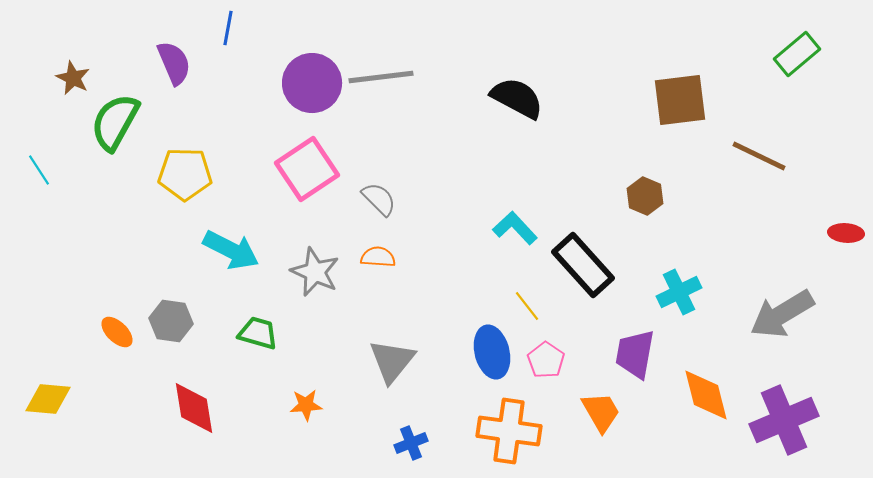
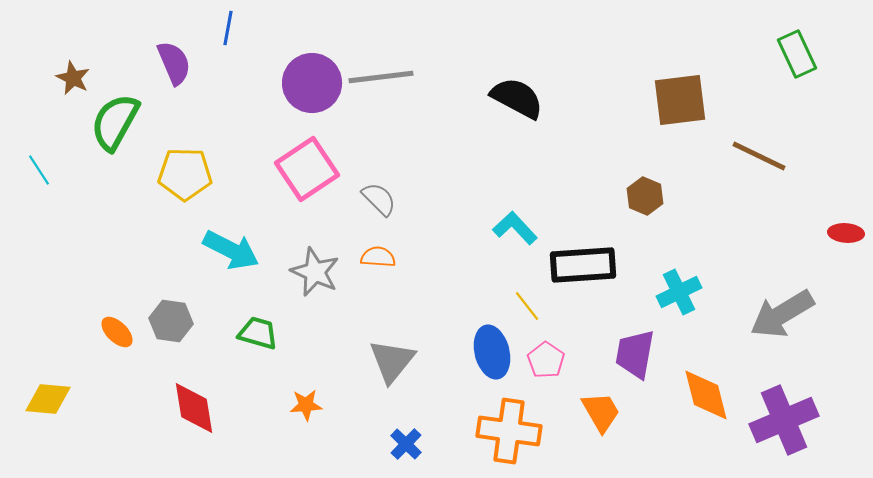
green rectangle: rotated 75 degrees counterclockwise
black rectangle: rotated 52 degrees counterclockwise
blue cross: moved 5 px left, 1 px down; rotated 24 degrees counterclockwise
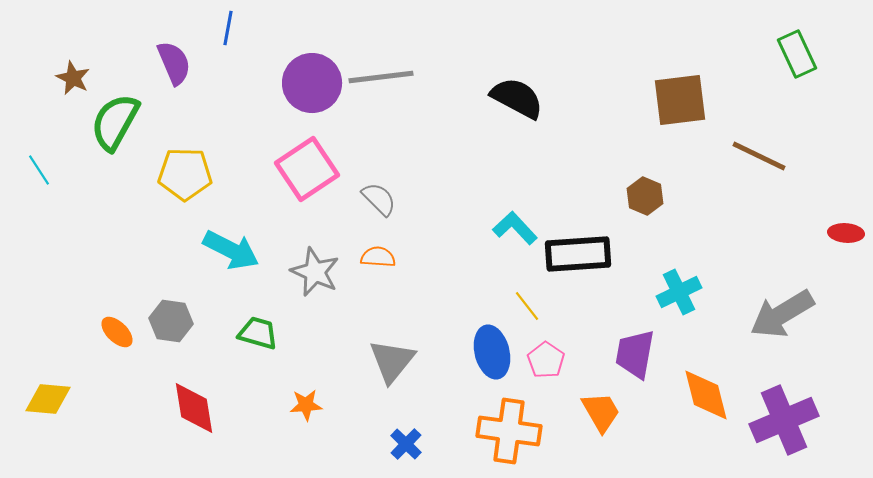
black rectangle: moved 5 px left, 11 px up
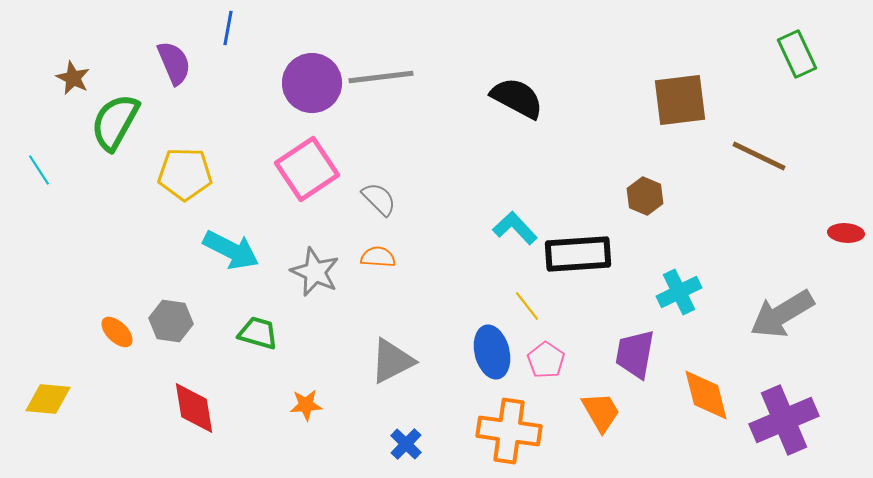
gray triangle: rotated 24 degrees clockwise
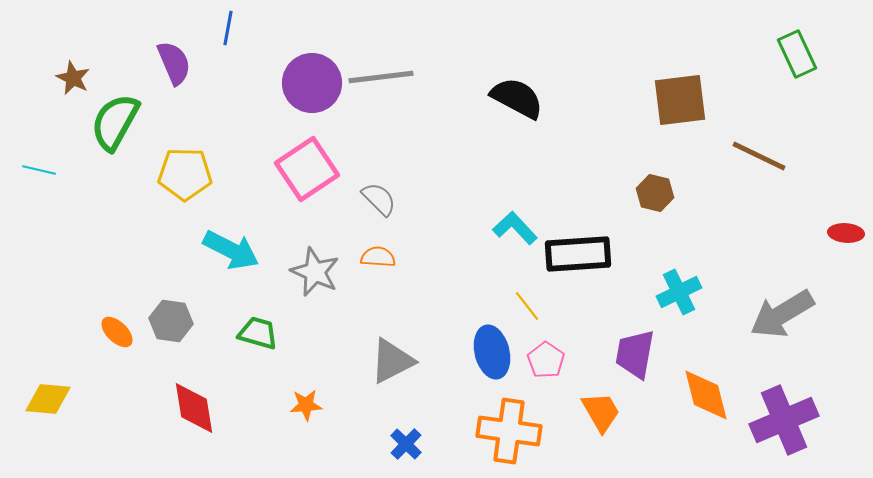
cyan line: rotated 44 degrees counterclockwise
brown hexagon: moved 10 px right, 3 px up; rotated 9 degrees counterclockwise
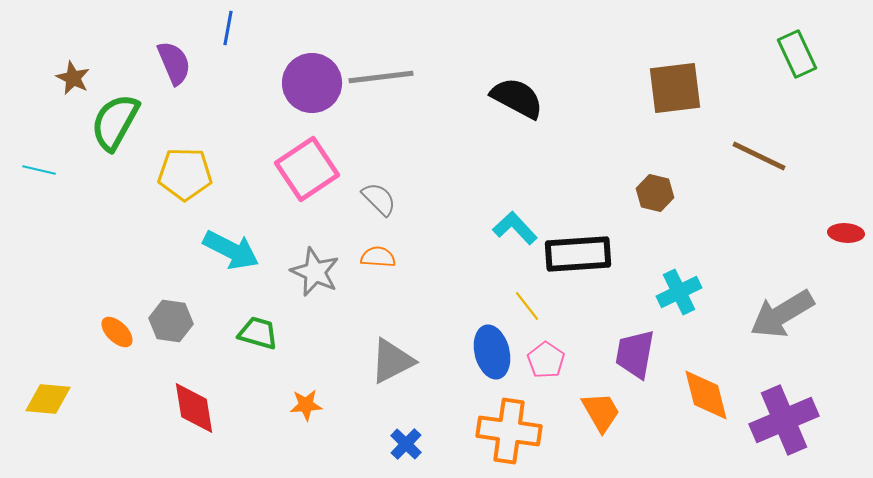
brown square: moved 5 px left, 12 px up
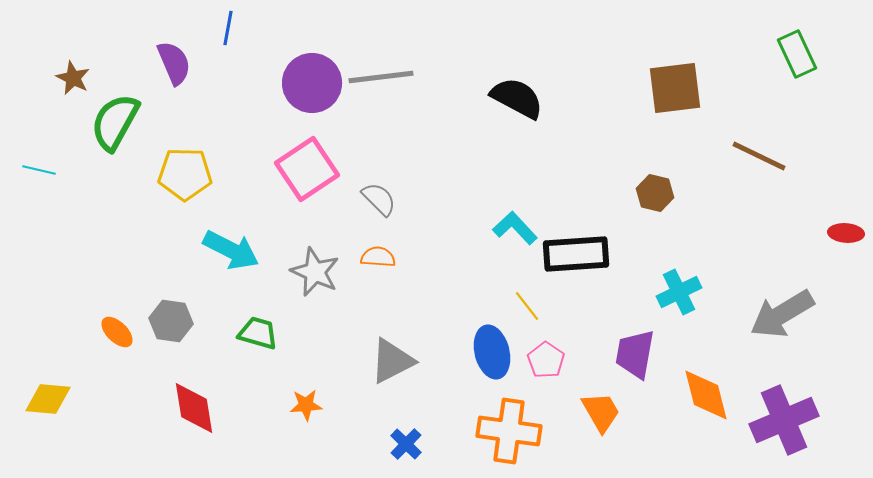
black rectangle: moved 2 px left
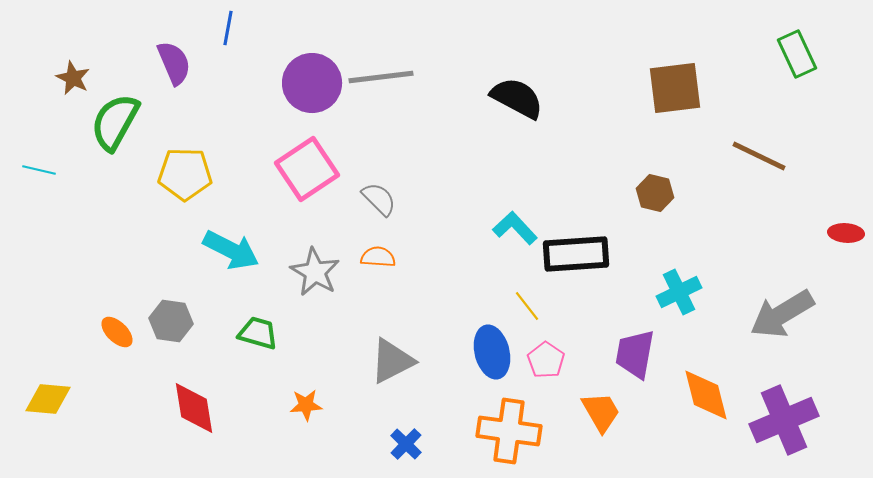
gray star: rotated 6 degrees clockwise
